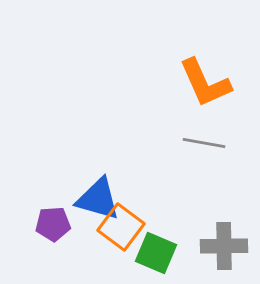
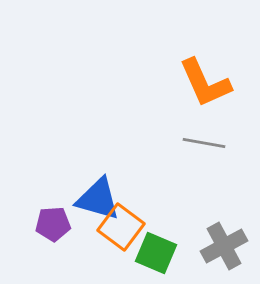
gray cross: rotated 27 degrees counterclockwise
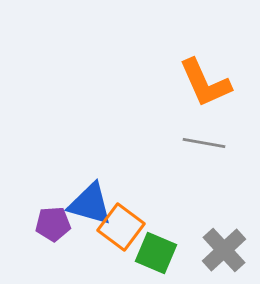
blue triangle: moved 8 px left, 5 px down
gray cross: moved 4 px down; rotated 15 degrees counterclockwise
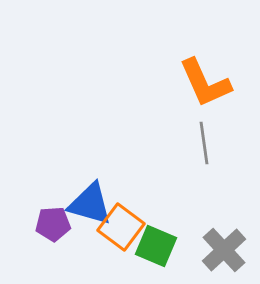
gray line: rotated 72 degrees clockwise
green square: moved 7 px up
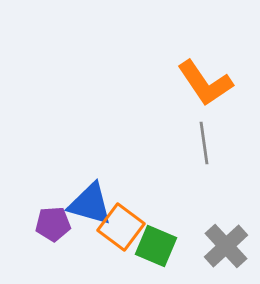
orange L-shape: rotated 10 degrees counterclockwise
gray cross: moved 2 px right, 4 px up
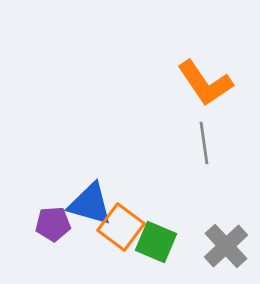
green square: moved 4 px up
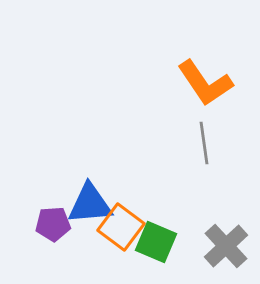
blue triangle: rotated 21 degrees counterclockwise
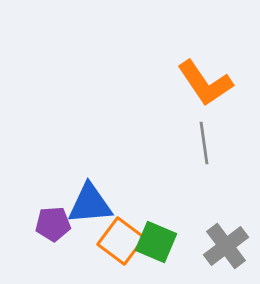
orange square: moved 14 px down
gray cross: rotated 6 degrees clockwise
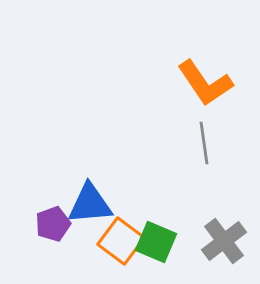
purple pentagon: rotated 16 degrees counterclockwise
gray cross: moved 2 px left, 5 px up
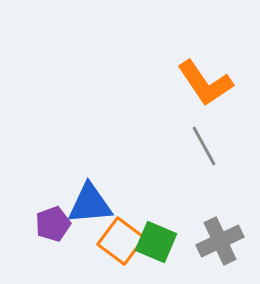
gray line: moved 3 px down; rotated 21 degrees counterclockwise
gray cross: moved 4 px left; rotated 12 degrees clockwise
